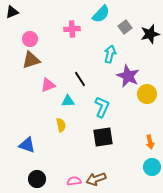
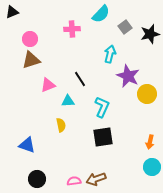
orange arrow: rotated 24 degrees clockwise
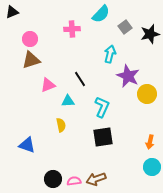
black circle: moved 16 px right
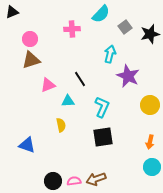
yellow circle: moved 3 px right, 11 px down
black circle: moved 2 px down
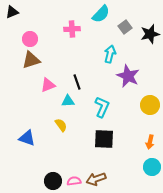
black line: moved 3 px left, 3 px down; rotated 14 degrees clockwise
yellow semicircle: rotated 24 degrees counterclockwise
black square: moved 1 px right, 2 px down; rotated 10 degrees clockwise
blue triangle: moved 7 px up
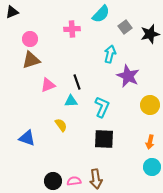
cyan triangle: moved 3 px right
brown arrow: rotated 78 degrees counterclockwise
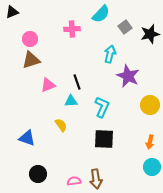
black circle: moved 15 px left, 7 px up
